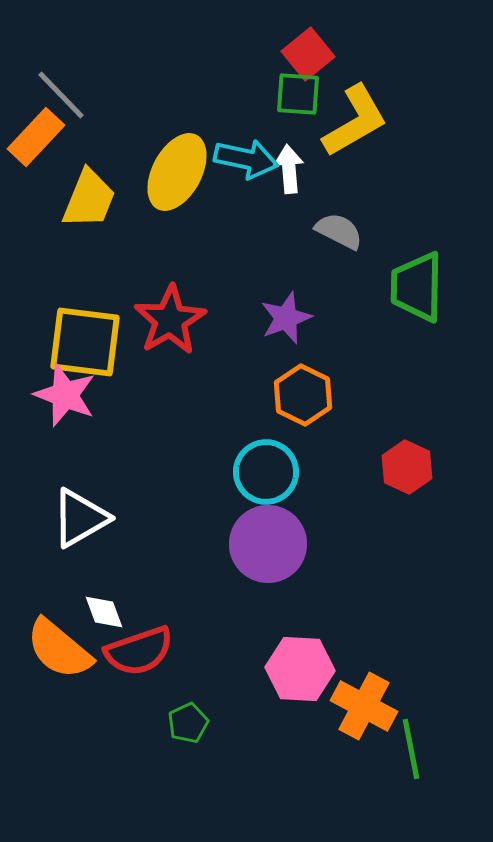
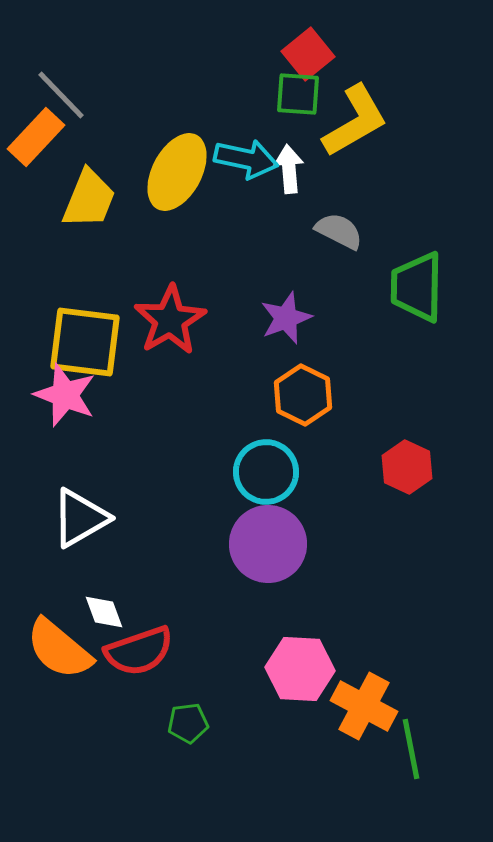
green pentagon: rotated 18 degrees clockwise
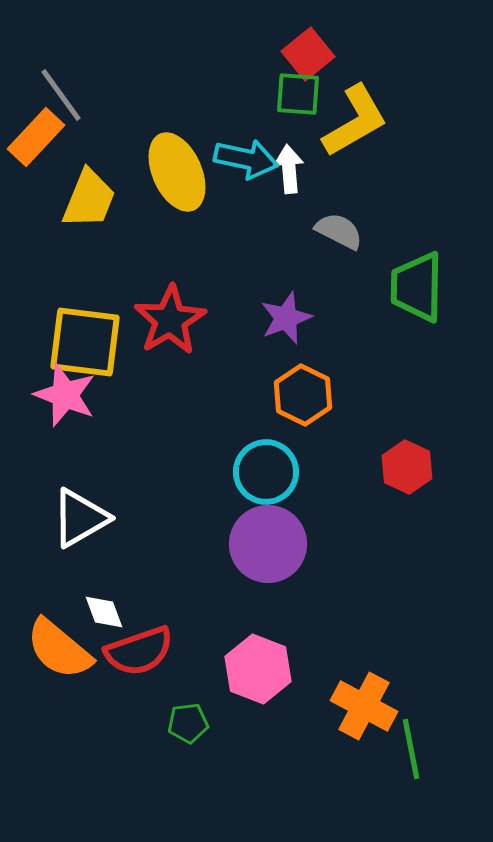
gray line: rotated 8 degrees clockwise
yellow ellipse: rotated 52 degrees counterclockwise
pink hexagon: moved 42 px left; rotated 18 degrees clockwise
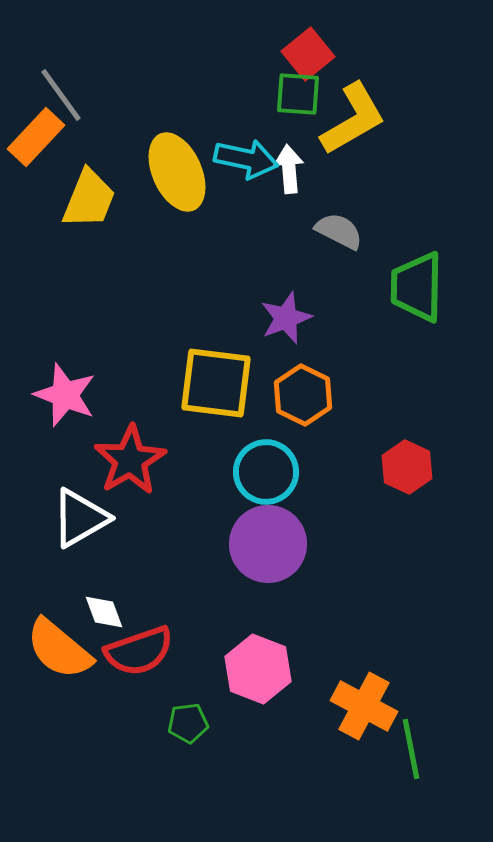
yellow L-shape: moved 2 px left, 2 px up
red star: moved 40 px left, 140 px down
yellow square: moved 131 px right, 41 px down
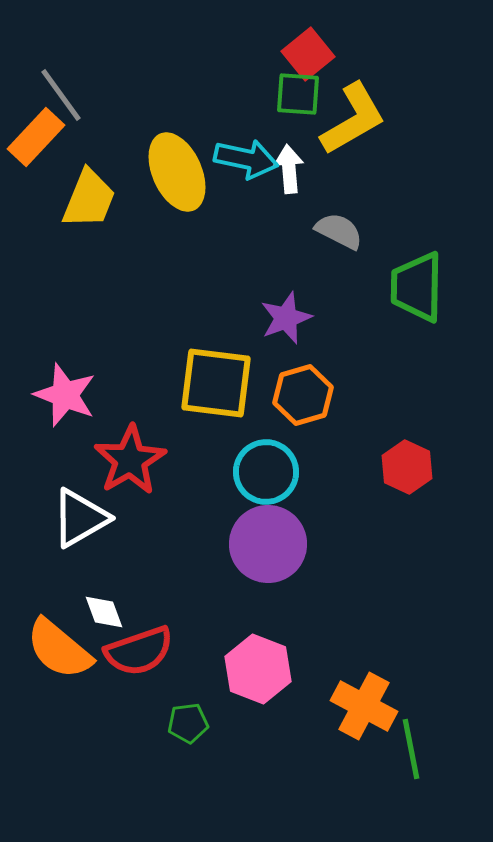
orange hexagon: rotated 18 degrees clockwise
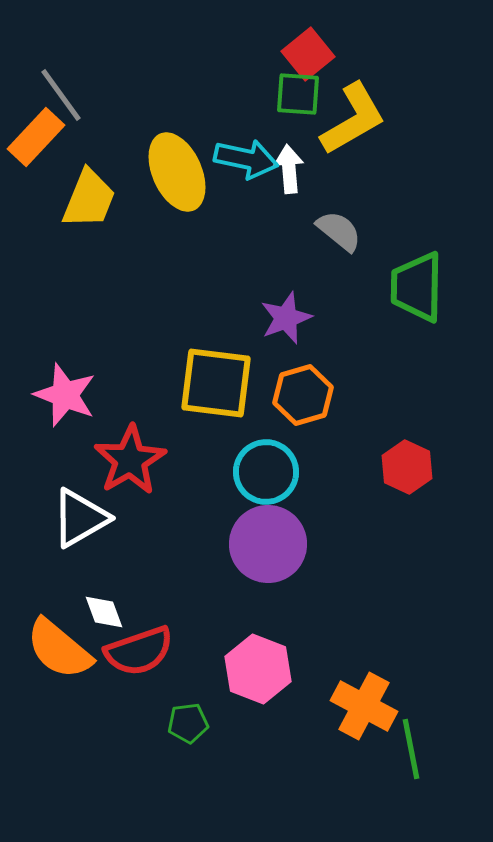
gray semicircle: rotated 12 degrees clockwise
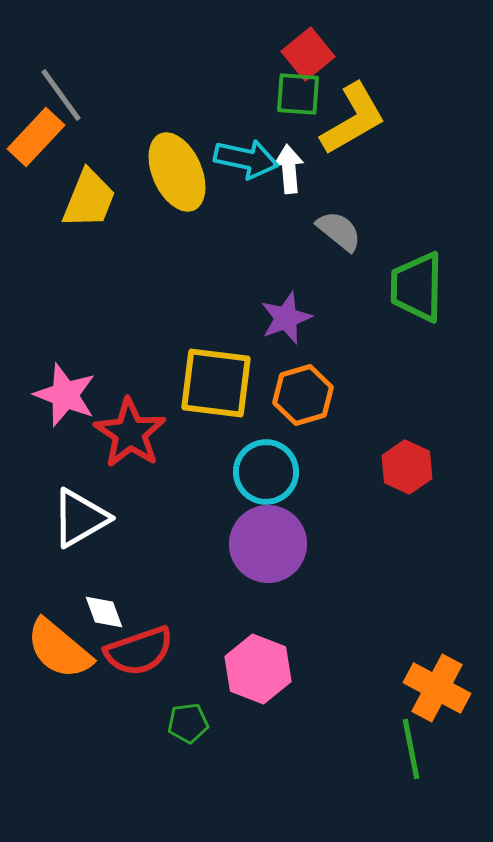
red star: moved 27 px up; rotated 8 degrees counterclockwise
orange cross: moved 73 px right, 18 px up
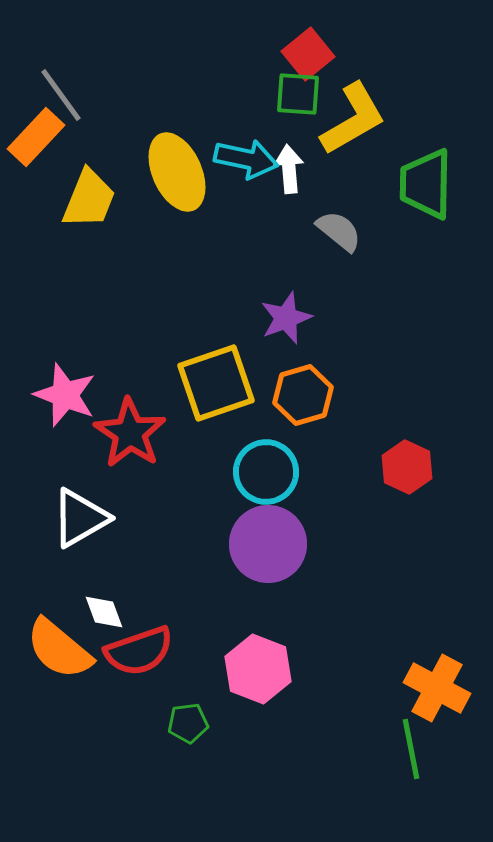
green trapezoid: moved 9 px right, 103 px up
yellow square: rotated 26 degrees counterclockwise
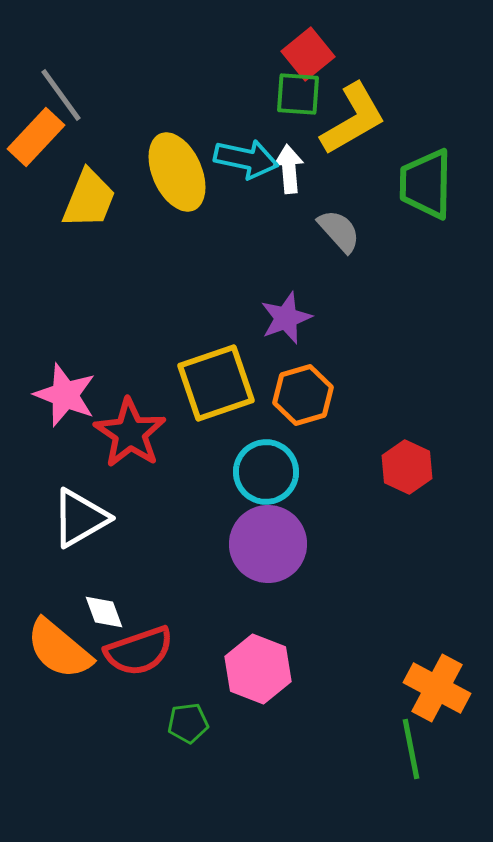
gray semicircle: rotated 9 degrees clockwise
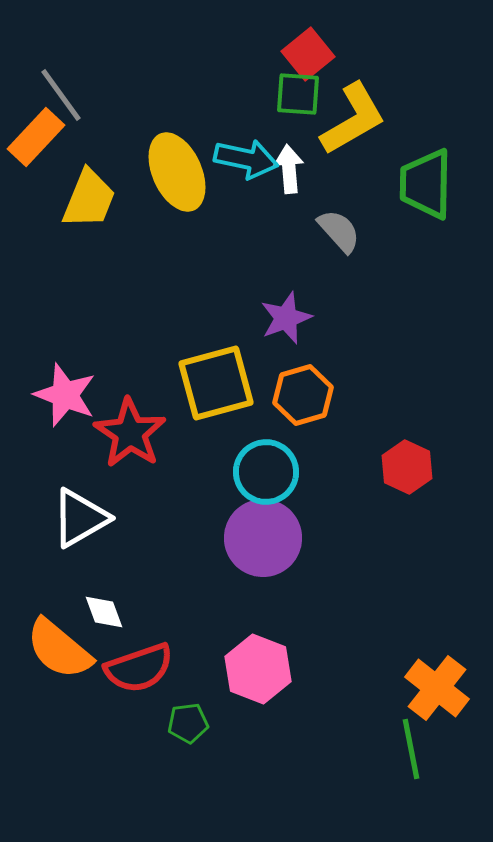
yellow square: rotated 4 degrees clockwise
purple circle: moved 5 px left, 6 px up
red semicircle: moved 17 px down
orange cross: rotated 10 degrees clockwise
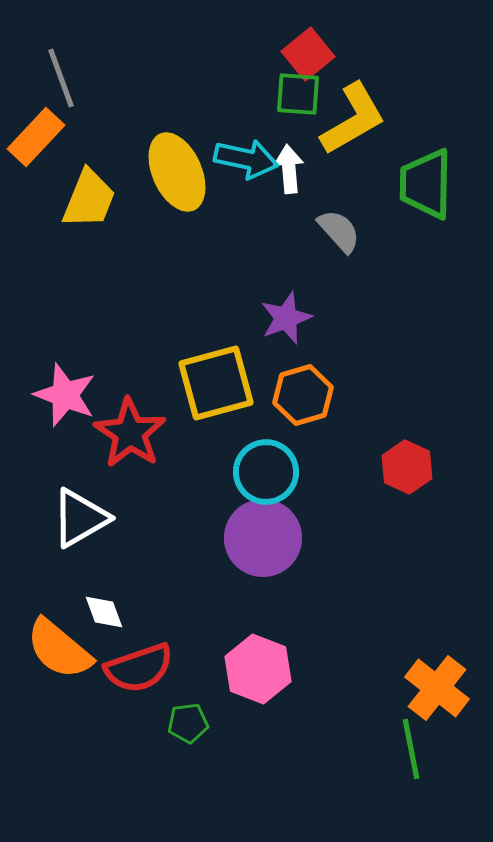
gray line: moved 17 px up; rotated 16 degrees clockwise
